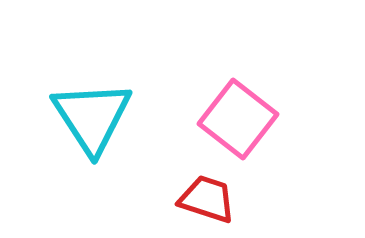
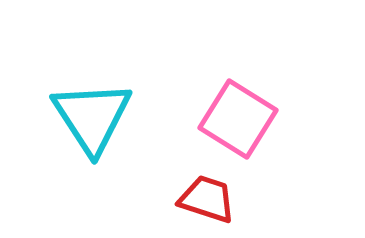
pink square: rotated 6 degrees counterclockwise
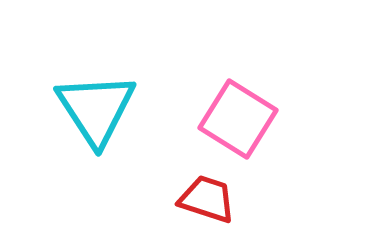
cyan triangle: moved 4 px right, 8 px up
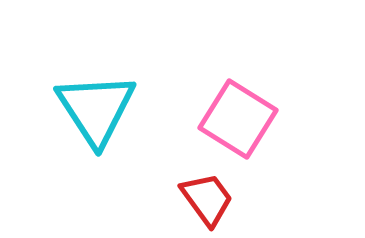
red trapezoid: rotated 36 degrees clockwise
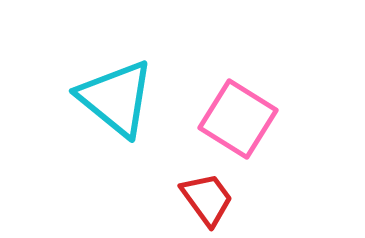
cyan triangle: moved 20 px right, 11 px up; rotated 18 degrees counterclockwise
